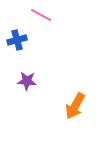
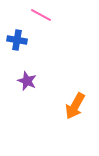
blue cross: rotated 24 degrees clockwise
purple star: rotated 18 degrees clockwise
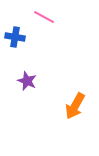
pink line: moved 3 px right, 2 px down
blue cross: moved 2 px left, 3 px up
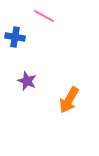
pink line: moved 1 px up
orange arrow: moved 6 px left, 6 px up
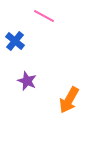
blue cross: moved 4 px down; rotated 30 degrees clockwise
